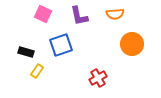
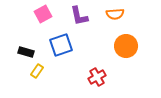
pink square: rotated 36 degrees clockwise
orange circle: moved 6 px left, 2 px down
red cross: moved 1 px left, 1 px up
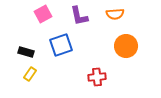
yellow rectangle: moved 7 px left, 3 px down
red cross: rotated 24 degrees clockwise
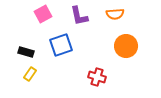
red cross: rotated 24 degrees clockwise
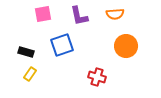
pink square: rotated 18 degrees clockwise
blue square: moved 1 px right
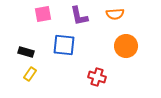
blue square: moved 2 px right; rotated 25 degrees clockwise
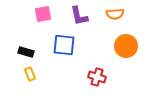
yellow rectangle: rotated 56 degrees counterclockwise
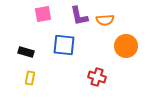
orange semicircle: moved 10 px left, 6 px down
yellow rectangle: moved 4 px down; rotated 32 degrees clockwise
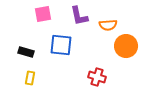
orange semicircle: moved 3 px right, 5 px down
blue square: moved 3 px left
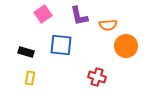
pink square: rotated 24 degrees counterclockwise
